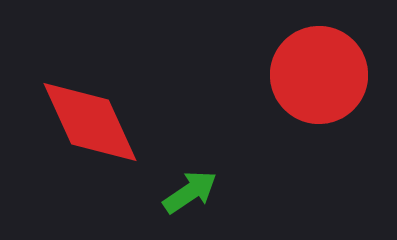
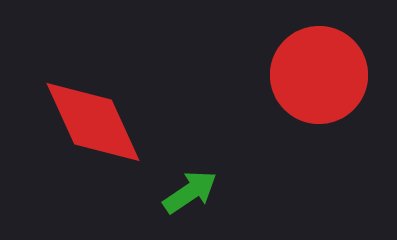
red diamond: moved 3 px right
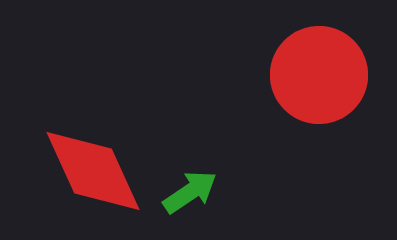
red diamond: moved 49 px down
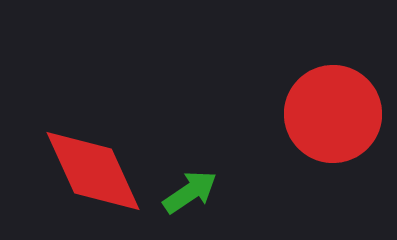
red circle: moved 14 px right, 39 px down
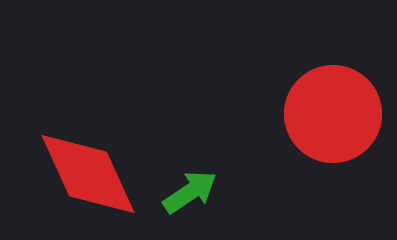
red diamond: moved 5 px left, 3 px down
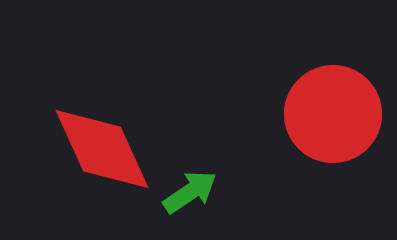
red diamond: moved 14 px right, 25 px up
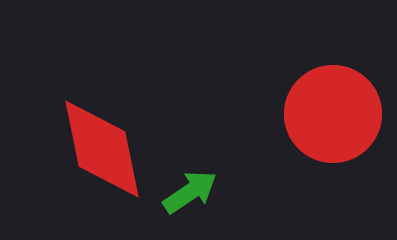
red diamond: rotated 13 degrees clockwise
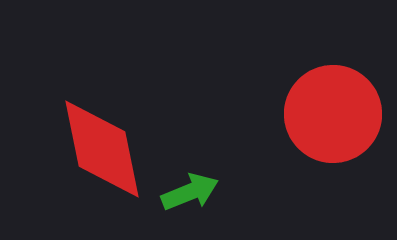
green arrow: rotated 12 degrees clockwise
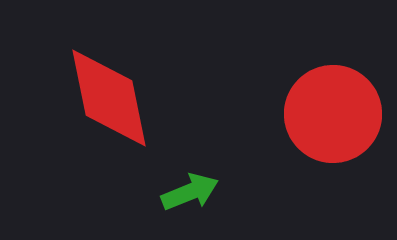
red diamond: moved 7 px right, 51 px up
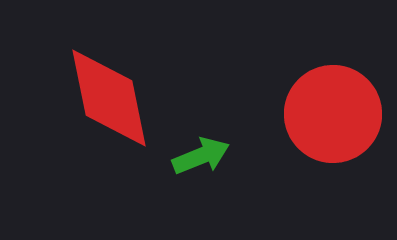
green arrow: moved 11 px right, 36 px up
